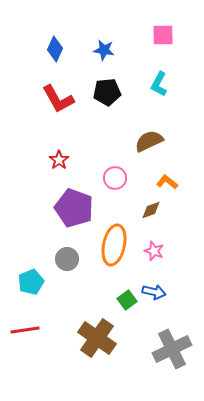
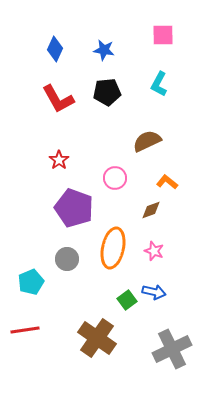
brown semicircle: moved 2 px left
orange ellipse: moved 1 px left, 3 px down
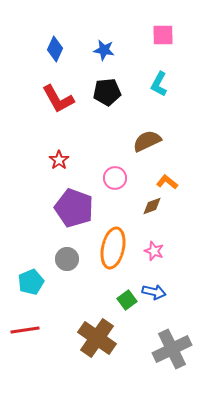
brown diamond: moved 1 px right, 4 px up
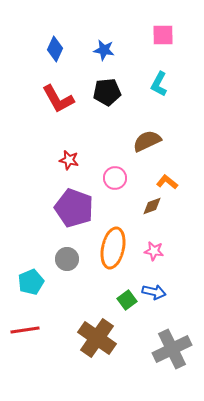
red star: moved 10 px right; rotated 24 degrees counterclockwise
pink star: rotated 12 degrees counterclockwise
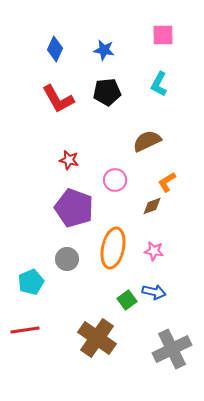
pink circle: moved 2 px down
orange L-shape: rotated 70 degrees counterclockwise
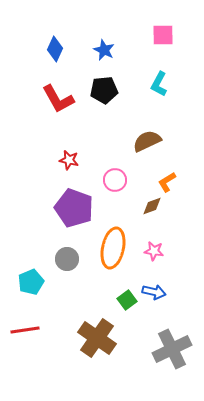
blue star: rotated 15 degrees clockwise
black pentagon: moved 3 px left, 2 px up
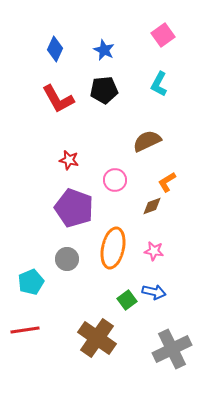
pink square: rotated 35 degrees counterclockwise
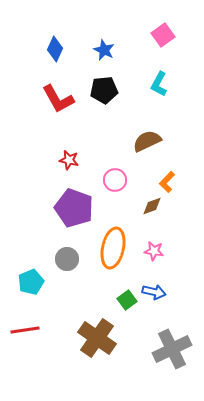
orange L-shape: rotated 15 degrees counterclockwise
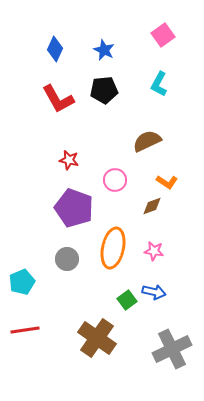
orange L-shape: rotated 100 degrees counterclockwise
cyan pentagon: moved 9 px left
